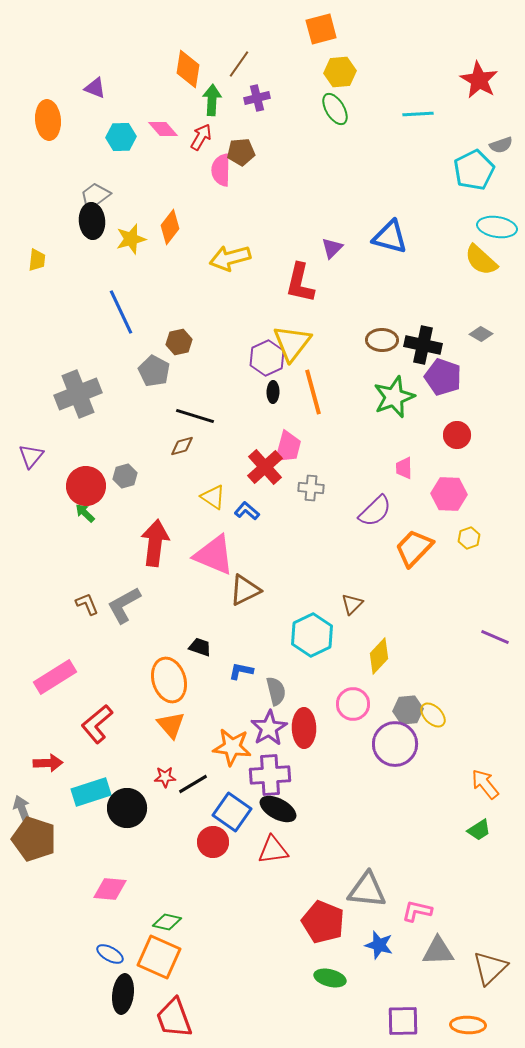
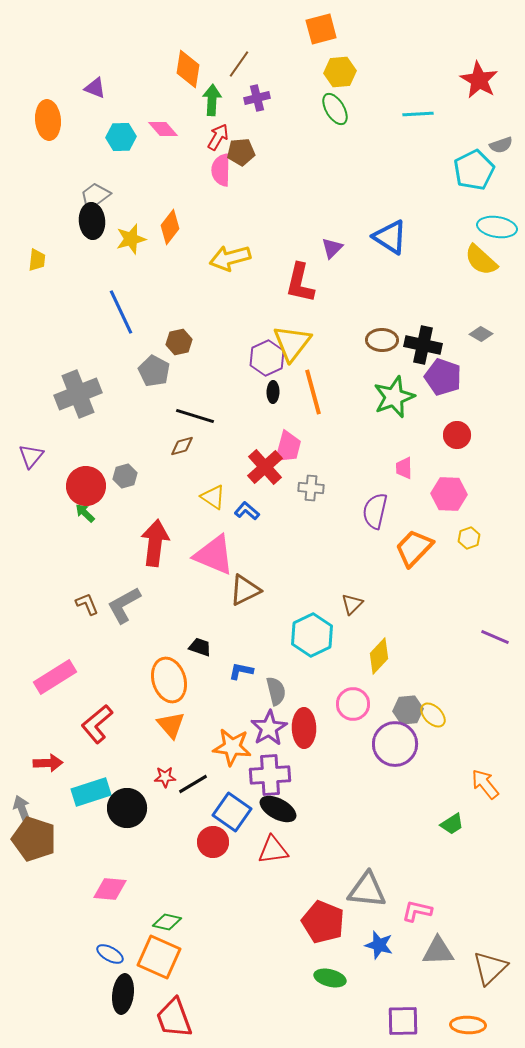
red arrow at (201, 137): moved 17 px right
blue triangle at (390, 237): rotated 18 degrees clockwise
purple semicircle at (375, 511): rotated 147 degrees clockwise
green trapezoid at (479, 830): moved 27 px left, 6 px up
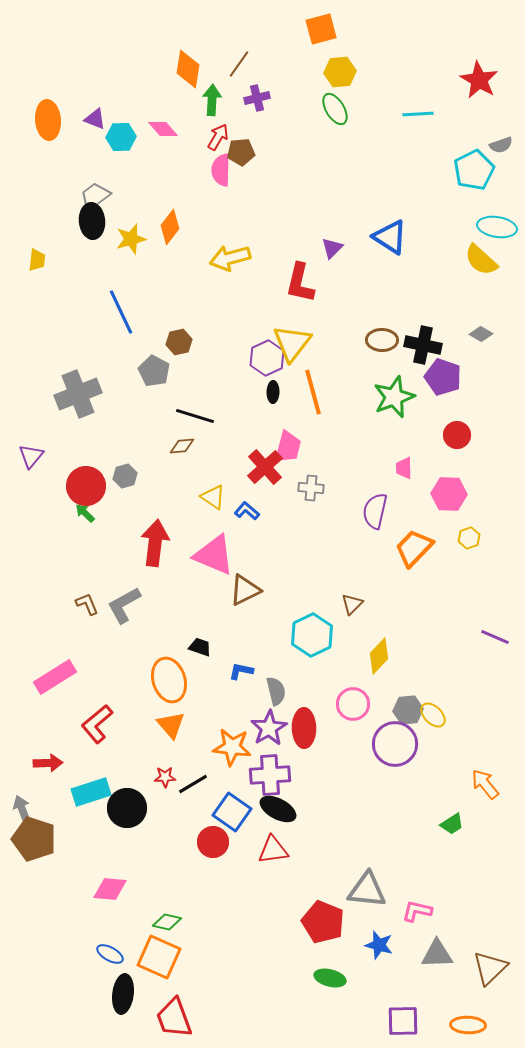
purple triangle at (95, 88): moved 31 px down
brown diamond at (182, 446): rotated 10 degrees clockwise
gray triangle at (438, 951): moved 1 px left, 3 px down
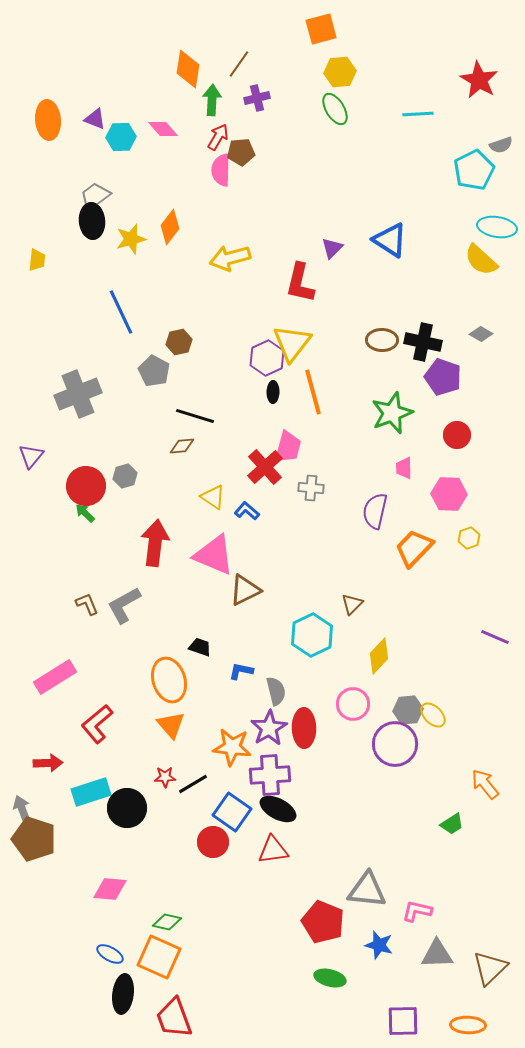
blue triangle at (390, 237): moved 3 px down
black cross at (423, 345): moved 3 px up
green star at (394, 397): moved 2 px left, 16 px down
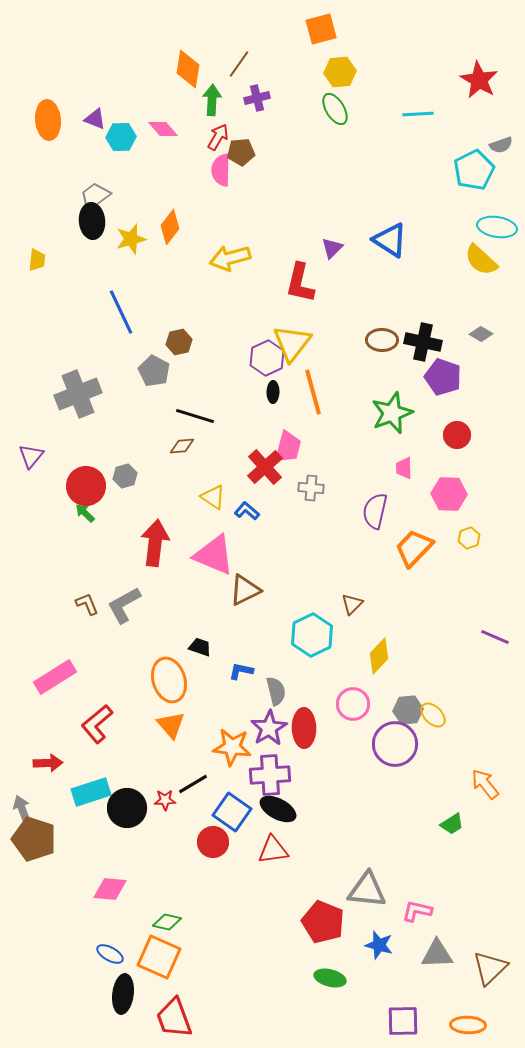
red star at (165, 777): moved 23 px down
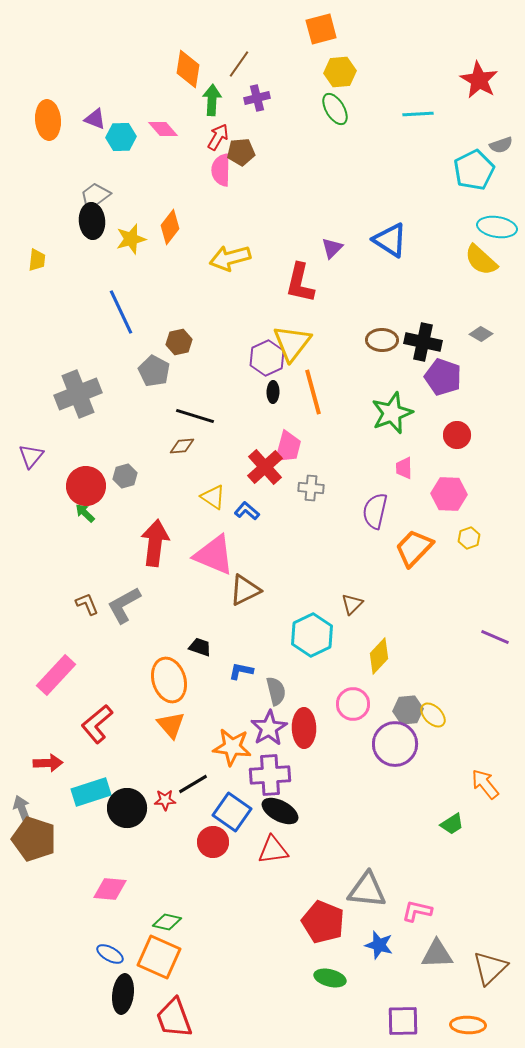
pink rectangle at (55, 677): moved 1 px right, 2 px up; rotated 15 degrees counterclockwise
black ellipse at (278, 809): moved 2 px right, 2 px down
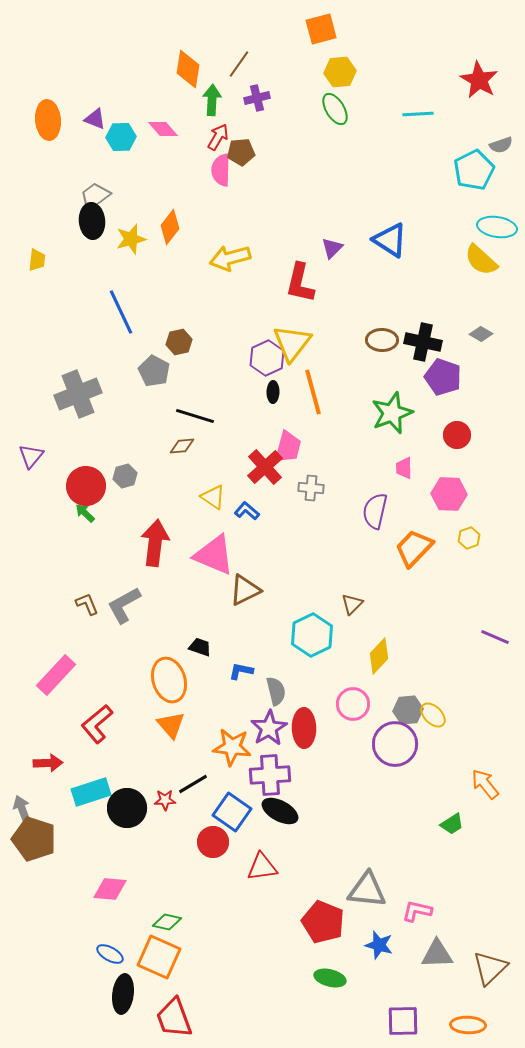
red triangle at (273, 850): moved 11 px left, 17 px down
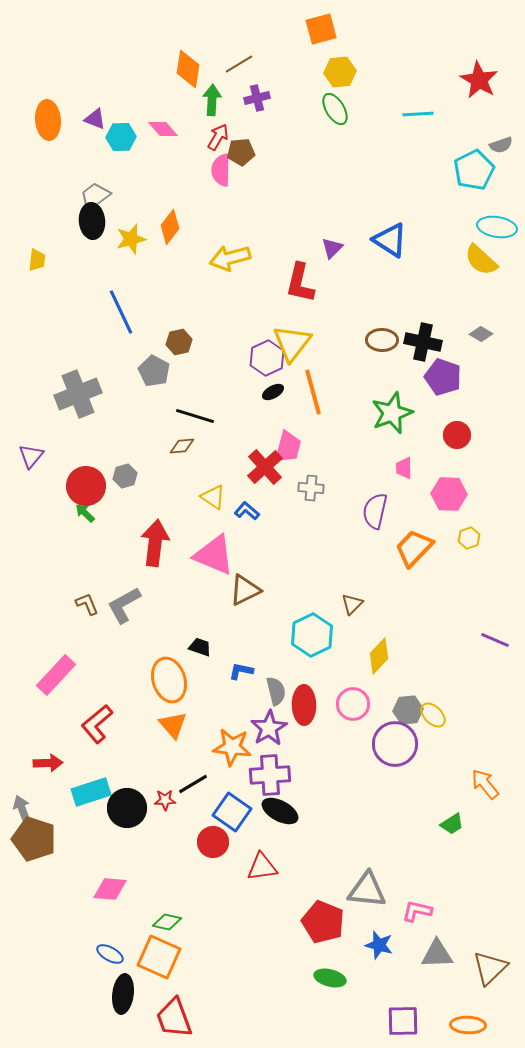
brown line at (239, 64): rotated 24 degrees clockwise
black ellipse at (273, 392): rotated 60 degrees clockwise
purple line at (495, 637): moved 3 px down
orange triangle at (171, 725): moved 2 px right
red ellipse at (304, 728): moved 23 px up
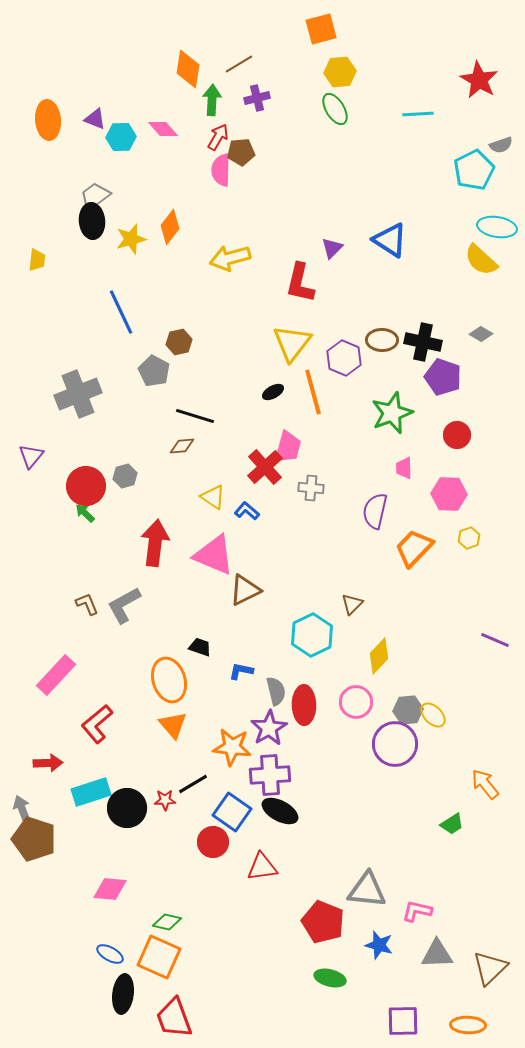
purple hexagon at (267, 358): moved 77 px right; rotated 12 degrees counterclockwise
pink circle at (353, 704): moved 3 px right, 2 px up
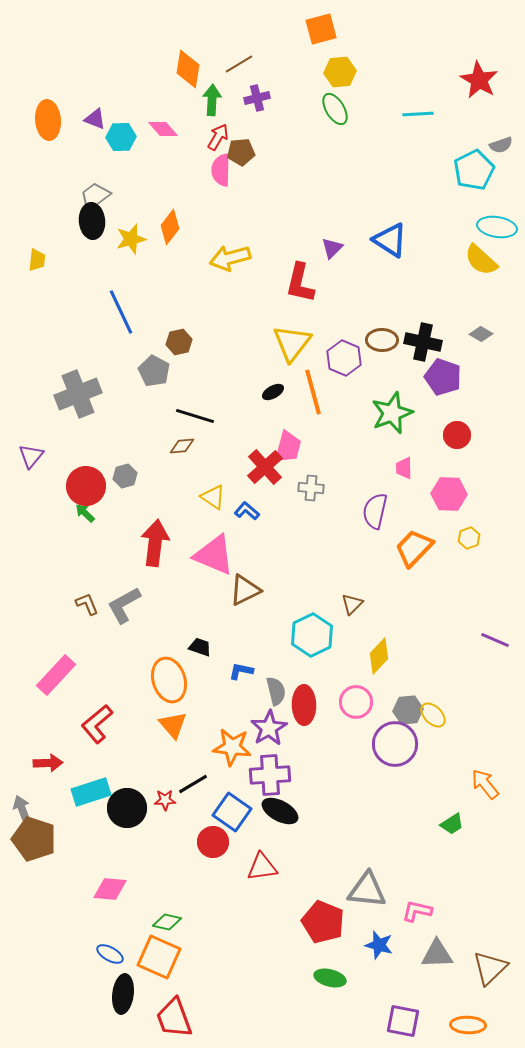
purple square at (403, 1021): rotated 12 degrees clockwise
